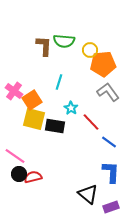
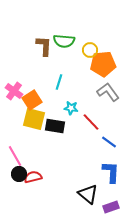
cyan star: rotated 24 degrees counterclockwise
pink line: rotated 25 degrees clockwise
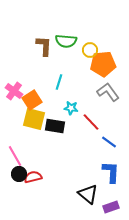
green semicircle: moved 2 px right
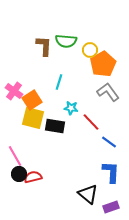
orange pentagon: rotated 25 degrees counterclockwise
yellow square: moved 1 px left, 1 px up
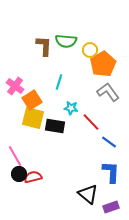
pink cross: moved 1 px right, 5 px up
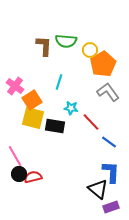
black triangle: moved 10 px right, 5 px up
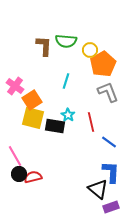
cyan line: moved 7 px right, 1 px up
gray L-shape: rotated 15 degrees clockwise
cyan star: moved 3 px left, 7 px down; rotated 24 degrees clockwise
red line: rotated 30 degrees clockwise
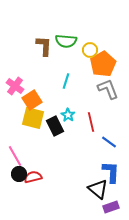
gray L-shape: moved 3 px up
black rectangle: rotated 54 degrees clockwise
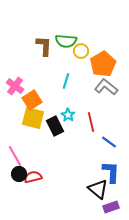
yellow circle: moved 9 px left, 1 px down
gray L-shape: moved 2 px left, 2 px up; rotated 30 degrees counterclockwise
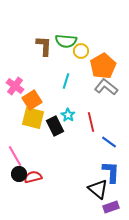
orange pentagon: moved 2 px down
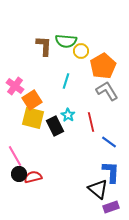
gray L-shape: moved 1 px right, 4 px down; rotated 20 degrees clockwise
